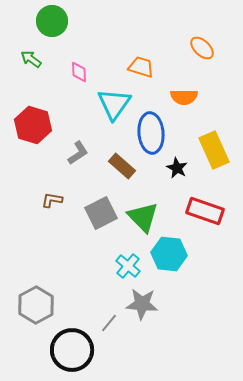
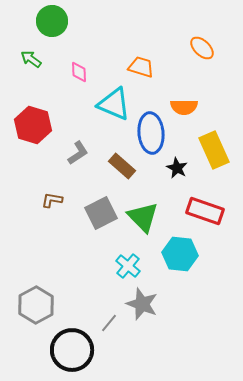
orange semicircle: moved 10 px down
cyan triangle: rotated 42 degrees counterclockwise
cyan hexagon: moved 11 px right
gray star: rotated 16 degrees clockwise
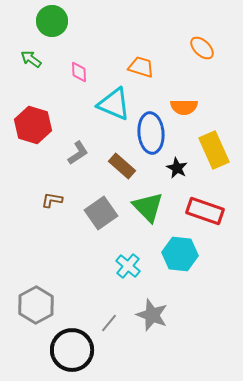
gray square: rotated 8 degrees counterclockwise
green triangle: moved 5 px right, 10 px up
gray star: moved 10 px right, 11 px down
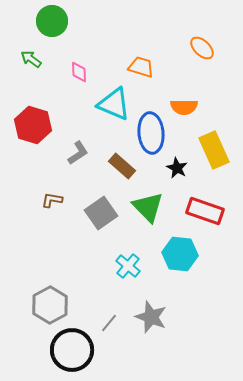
gray hexagon: moved 14 px right
gray star: moved 1 px left, 2 px down
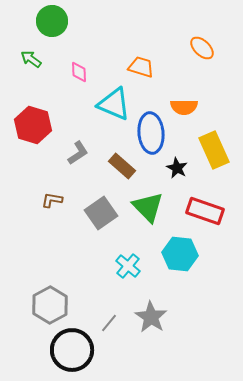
gray star: rotated 12 degrees clockwise
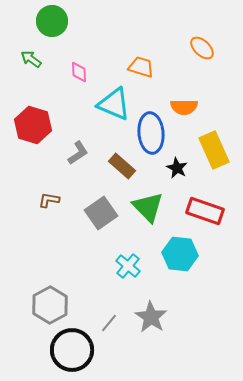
brown L-shape: moved 3 px left
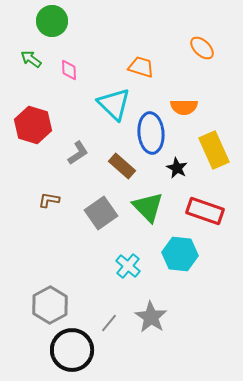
pink diamond: moved 10 px left, 2 px up
cyan triangle: rotated 21 degrees clockwise
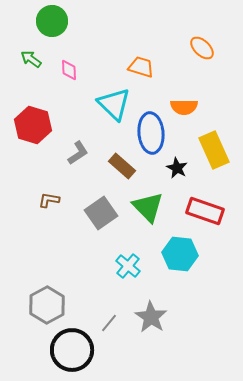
gray hexagon: moved 3 px left
